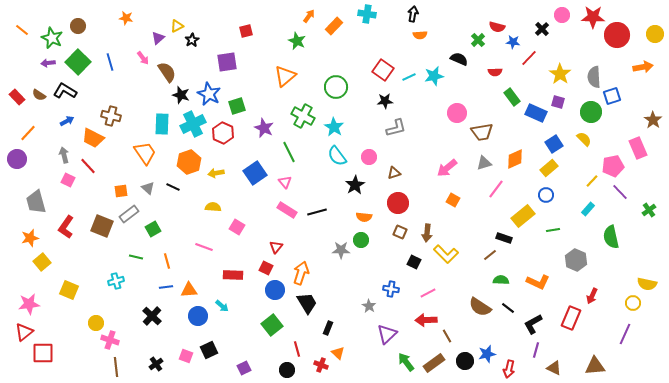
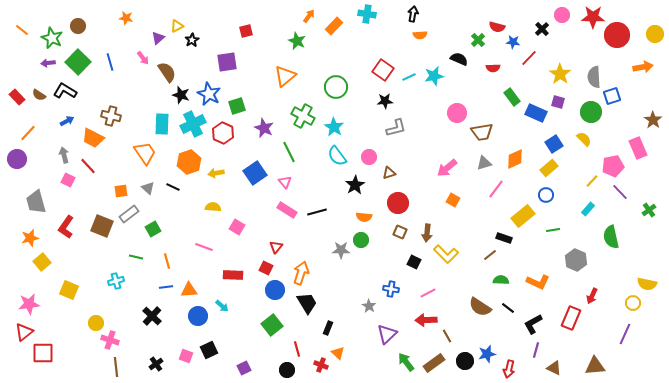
red semicircle at (495, 72): moved 2 px left, 4 px up
brown triangle at (394, 173): moved 5 px left
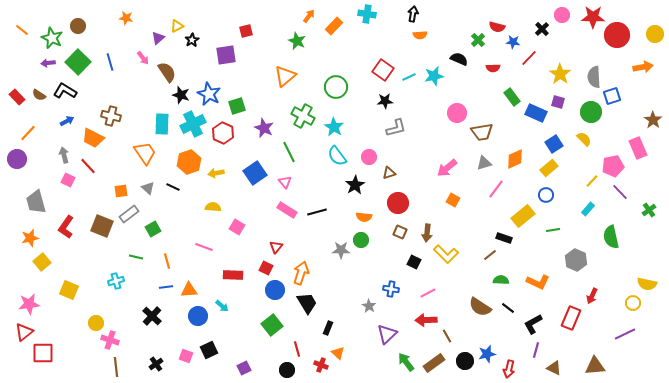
purple square at (227, 62): moved 1 px left, 7 px up
purple line at (625, 334): rotated 40 degrees clockwise
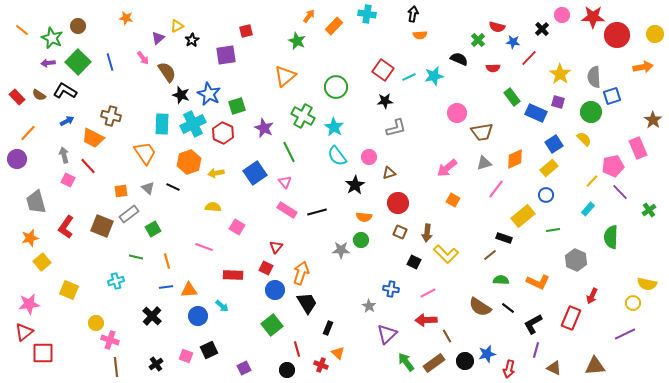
green semicircle at (611, 237): rotated 15 degrees clockwise
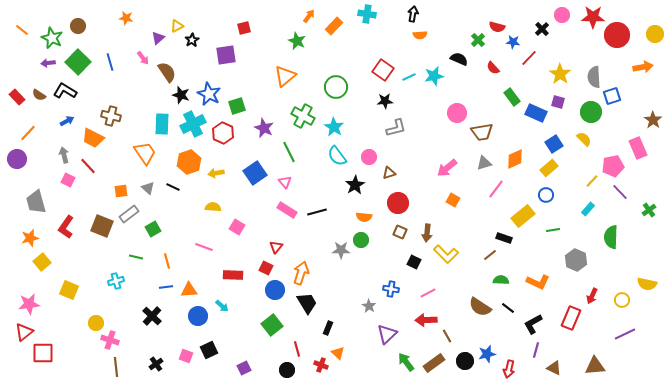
red square at (246, 31): moved 2 px left, 3 px up
red semicircle at (493, 68): rotated 48 degrees clockwise
yellow circle at (633, 303): moved 11 px left, 3 px up
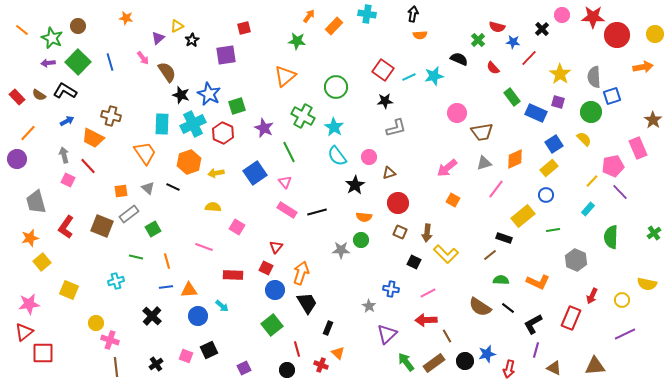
green star at (297, 41): rotated 18 degrees counterclockwise
green cross at (649, 210): moved 5 px right, 23 px down
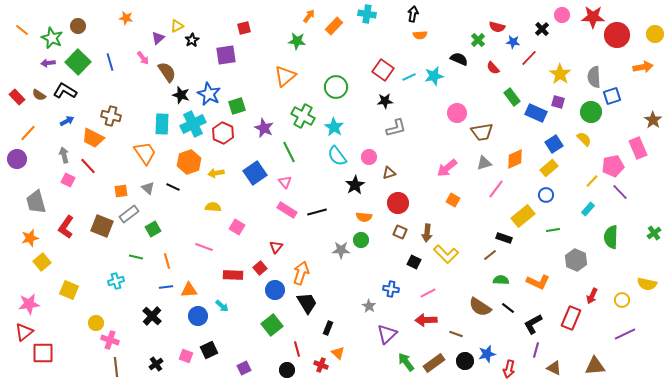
red square at (266, 268): moved 6 px left; rotated 24 degrees clockwise
brown line at (447, 336): moved 9 px right, 2 px up; rotated 40 degrees counterclockwise
